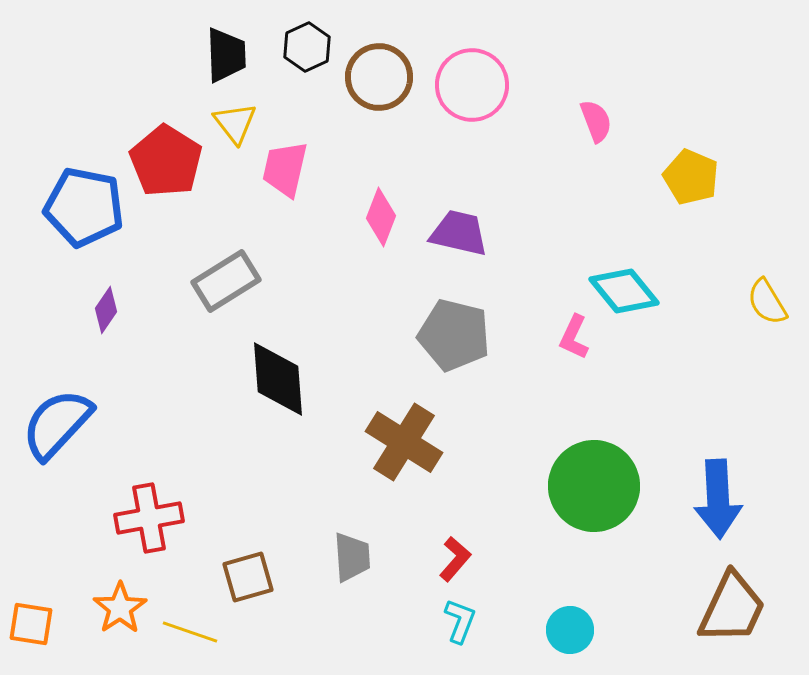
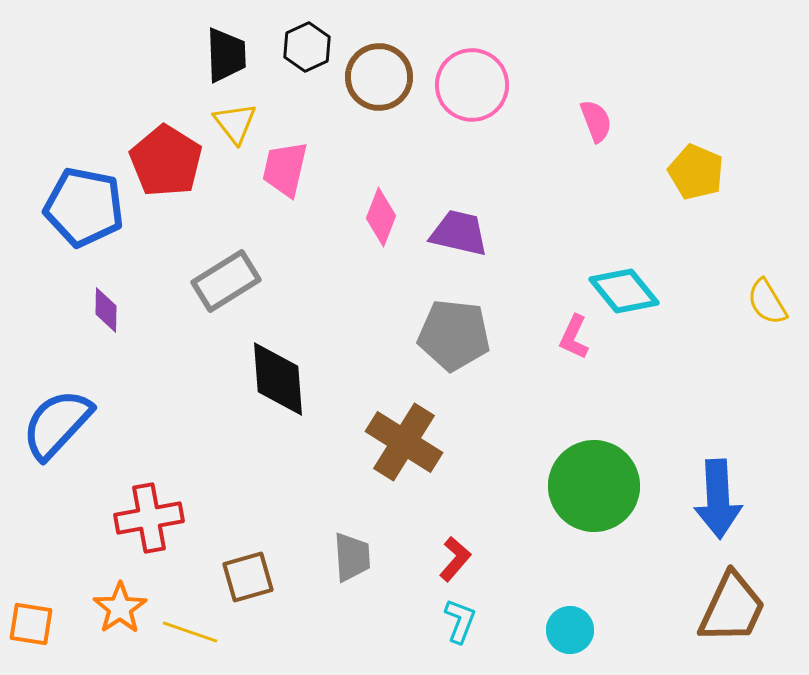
yellow pentagon: moved 5 px right, 5 px up
purple diamond: rotated 33 degrees counterclockwise
gray pentagon: rotated 8 degrees counterclockwise
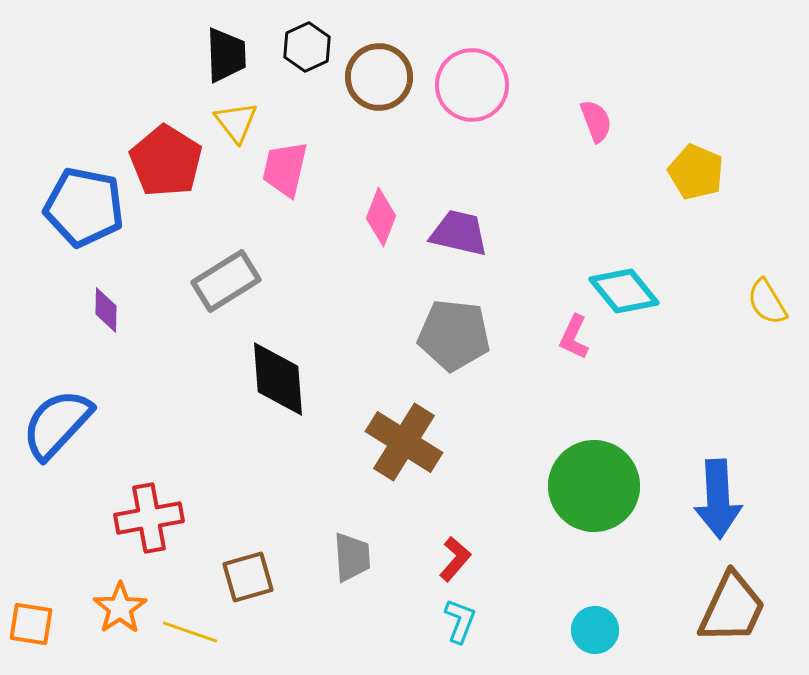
yellow triangle: moved 1 px right, 1 px up
cyan circle: moved 25 px right
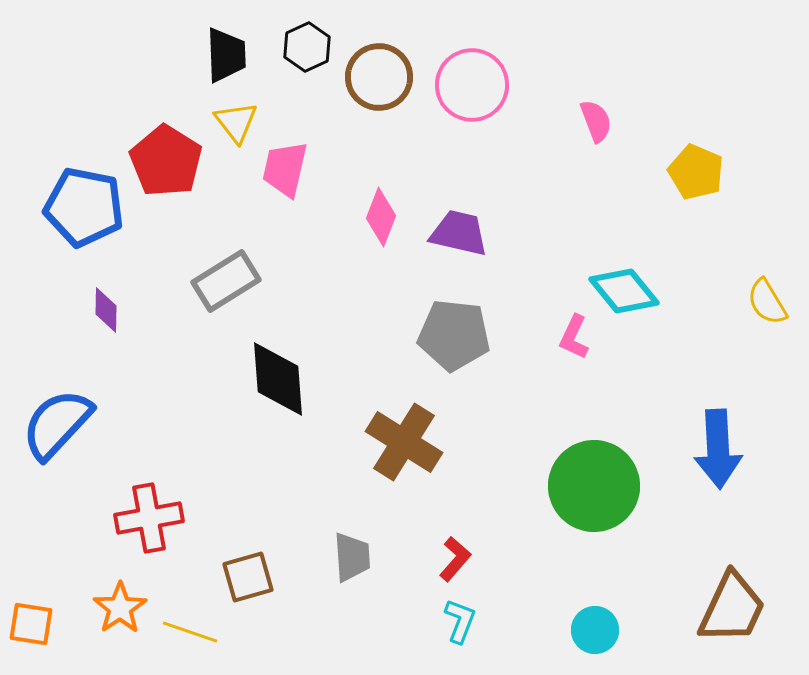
blue arrow: moved 50 px up
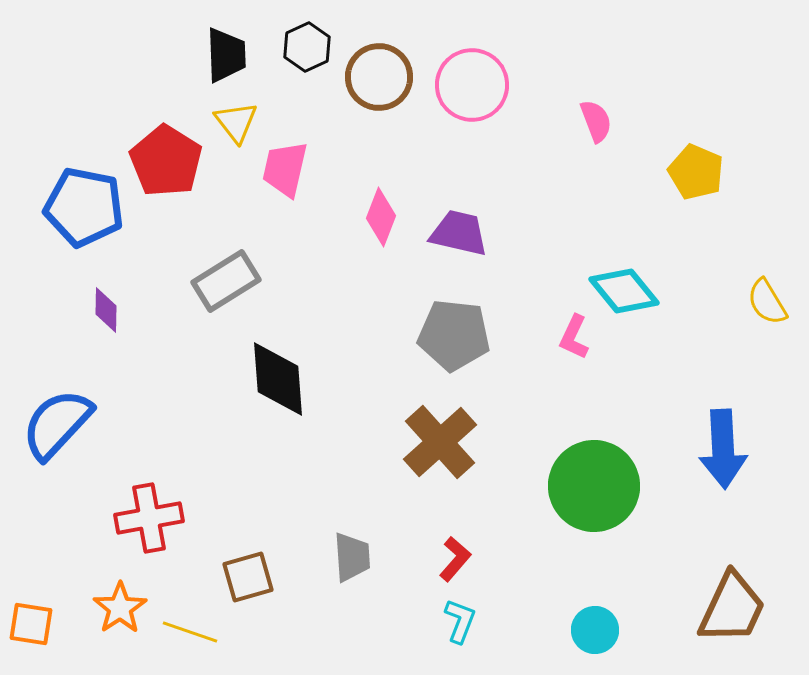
brown cross: moved 36 px right; rotated 16 degrees clockwise
blue arrow: moved 5 px right
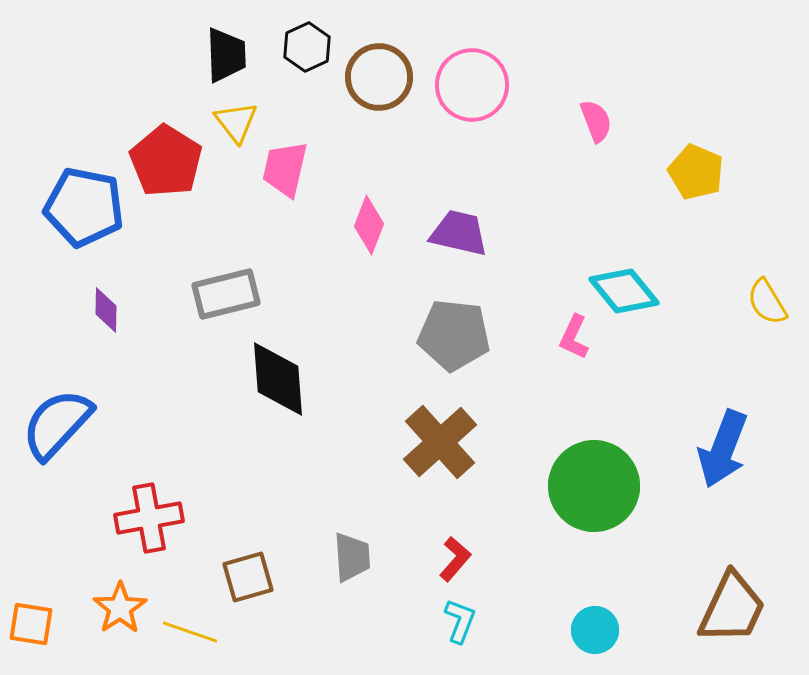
pink diamond: moved 12 px left, 8 px down
gray rectangle: moved 13 px down; rotated 18 degrees clockwise
blue arrow: rotated 24 degrees clockwise
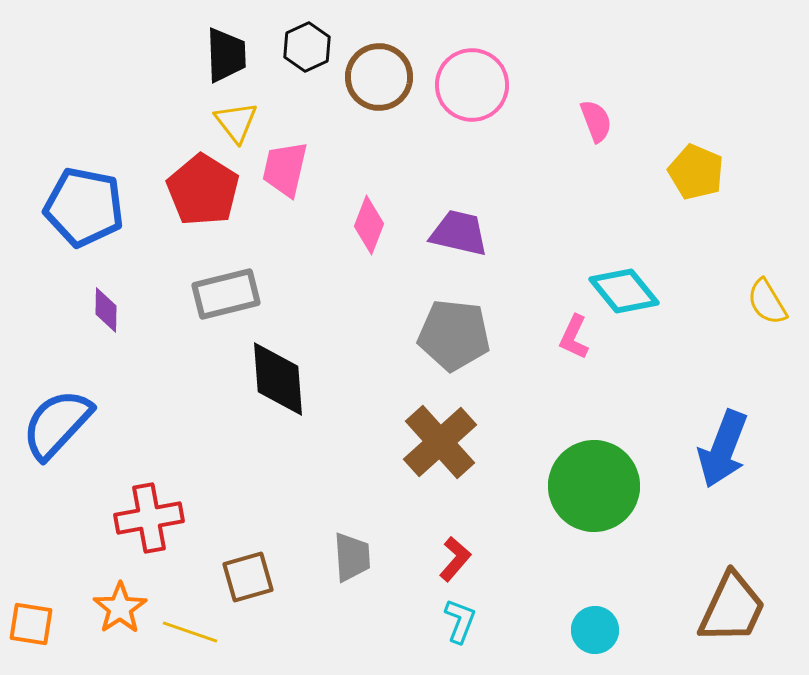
red pentagon: moved 37 px right, 29 px down
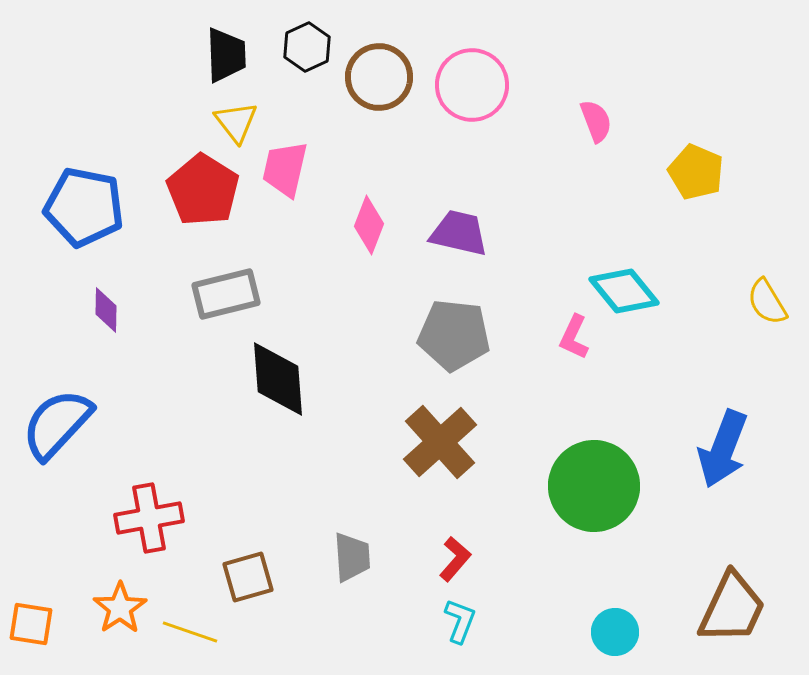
cyan circle: moved 20 px right, 2 px down
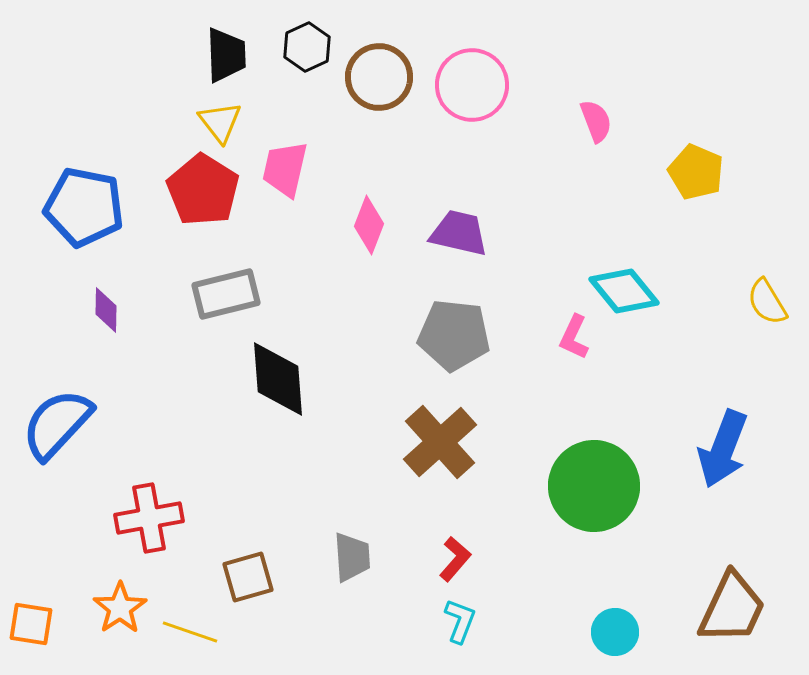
yellow triangle: moved 16 px left
